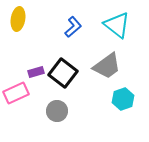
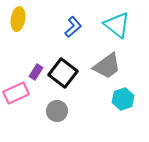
purple rectangle: rotated 42 degrees counterclockwise
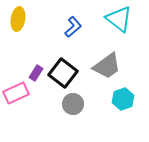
cyan triangle: moved 2 px right, 6 px up
purple rectangle: moved 1 px down
gray circle: moved 16 px right, 7 px up
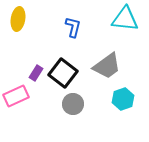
cyan triangle: moved 6 px right; rotated 32 degrees counterclockwise
blue L-shape: rotated 35 degrees counterclockwise
pink rectangle: moved 3 px down
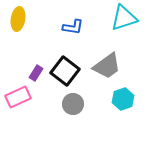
cyan triangle: moved 1 px left, 1 px up; rotated 24 degrees counterclockwise
blue L-shape: rotated 85 degrees clockwise
black square: moved 2 px right, 2 px up
pink rectangle: moved 2 px right, 1 px down
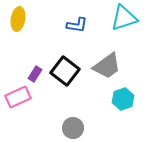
blue L-shape: moved 4 px right, 2 px up
purple rectangle: moved 1 px left, 1 px down
gray circle: moved 24 px down
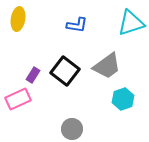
cyan triangle: moved 7 px right, 5 px down
purple rectangle: moved 2 px left, 1 px down
pink rectangle: moved 2 px down
gray circle: moved 1 px left, 1 px down
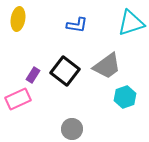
cyan hexagon: moved 2 px right, 2 px up
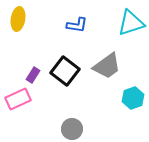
cyan hexagon: moved 8 px right, 1 px down
